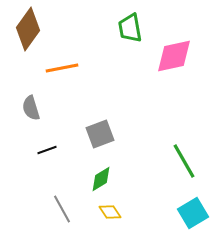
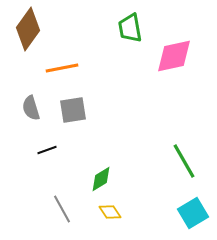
gray square: moved 27 px left, 24 px up; rotated 12 degrees clockwise
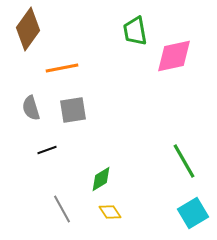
green trapezoid: moved 5 px right, 3 px down
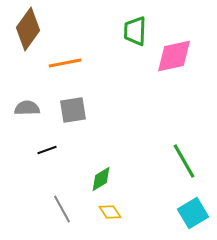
green trapezoid: rotated 12 degrees clockwise
orange line: moved 3 px right, 5 px up
gray semicircle: moved 4 px left; rotated 105 degrees clockwise
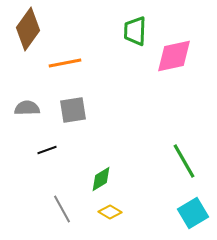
yellow diamond: rotated 25 degrees counterclockwise
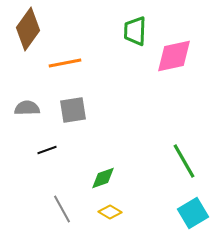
green diamond: moved 2 px right, 1 px up; rotated 12 degrees clockwise
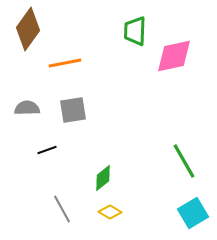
green diamond: rotated 20 degrees counterclockwise
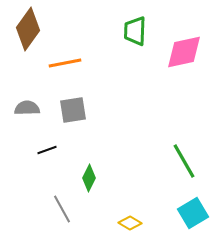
pink diamond: moved 10 px right, 4 px up
green diamond: moved 14 px left; rotated 24 degrees counterclockwise
yellow diamond: moved 20 px right, 11 px down
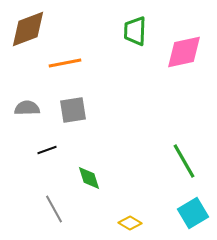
brown diamond: rotated 33 degrees clockwise
green diamond: rotated 44 degrees counterclockwise
gray line: moved 8 px left
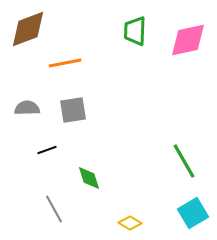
pink diamond: moved 4 px right, 12 px up
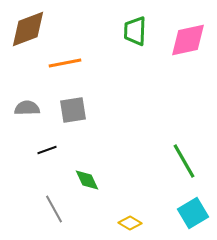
green diamond: moved 2 px left, 2 px down; rotated 8 degrees counterclockwise
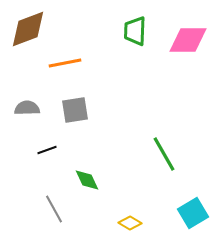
pink diamond: rotated 12 degrees clockwise
gray square: moved 2 px right
green line: moved 20 px left, 7 px up
